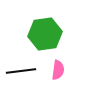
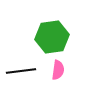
green hexagon: moved 7 px right, 3 px down
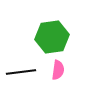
black line: moved 1 px down
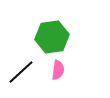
black line: rotated 36 degrees counterclockwise
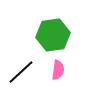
green hexagon: moved 1 px right, 2 px up
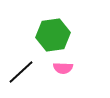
pink semicircle: moved 5 px right, 2 px up; rotated 84 degrees clockwise
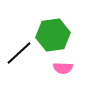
black line: moved 2 px left, 19 px up
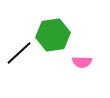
pink semicircle: moved 19 px right, 6 px up
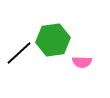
green hexagon: moved 5 px down
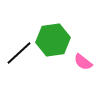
pink semicircle: moved 1 px right; rotated 36 degrees clockwise
